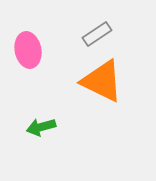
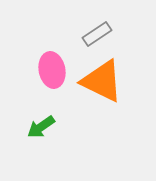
pink ellipse: moved 24 px right, 20 px down
green arrow: rotated 20 degrees counterclockwise
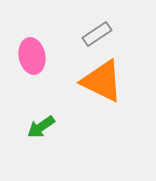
pink ellipse: moved 20 px left, 14 px up
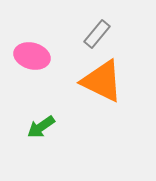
gray rectangle: rotated 16 degrees counterclockwise
pink ellipse: rotated 64 degrees counterclockwise
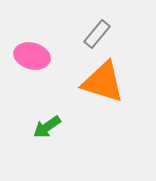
orange triangle: moved 1 px right, 1 px down; rotated 9 degrees counterclockwise
green arrow: moved 6 px right
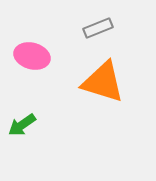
gray rectangle: moved 1 px right, 6 px up; rotated 28 degrees clockwise
green arrow: moved 25 px left, 2 px up
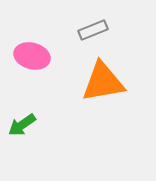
gray rectangle: moved 5 px left, 2 px down
orange triangle: rotated 27 degrees counterclockwise
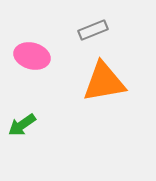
orange triangle: moved 1 px right
